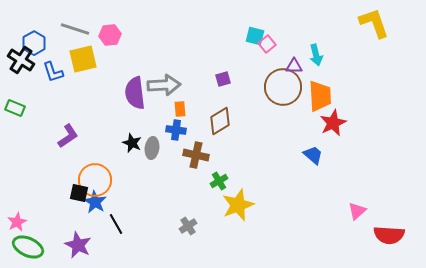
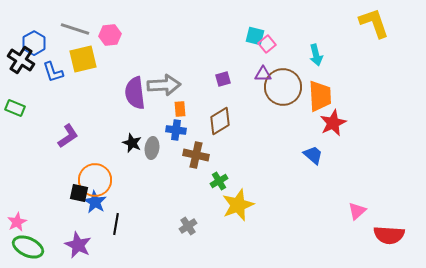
purple triangle: moved 31 px left, 8 px down
black line: rotated 40 degrees clockwise
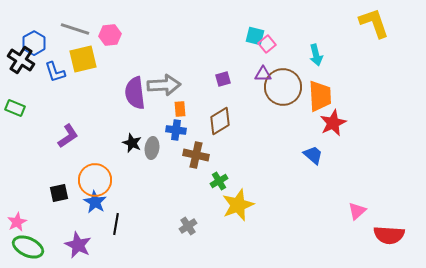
blue L-shape: moved 2 px right
black square: moved 20 px left; rotated 24 degrees counterclockwise
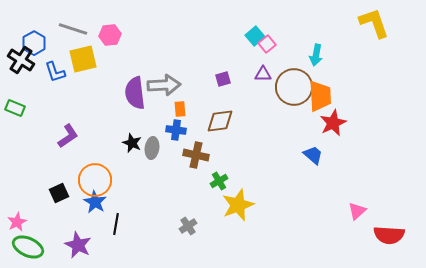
gray line: moved 2 px left
cyan square: rotated 36 degrees clockwise
cyan arrow: rotated 25 degrees clockwise
brown circle: moved 11 px right
brown diamond: rotated 24 degrees clockwise
black square: rotated 12 degrees counterclockwise
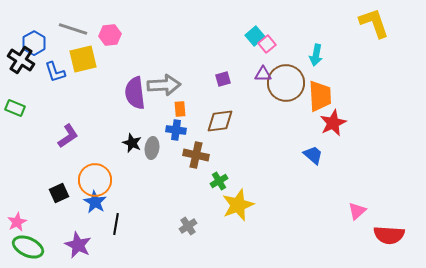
brown circle: moved 8 px left, 4 px up
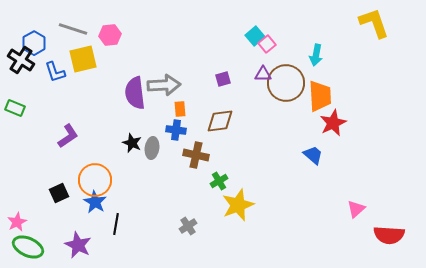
pink triangle: moved 1 px left, 2 px up
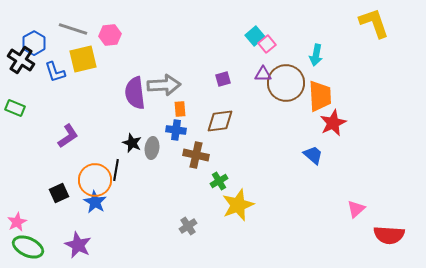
black line: moved 54 px up
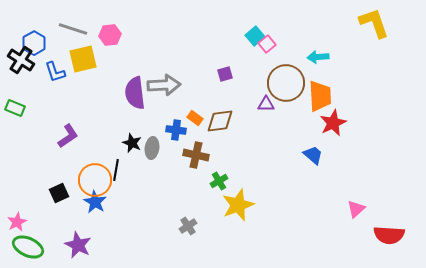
cyan arrow: moved 2 px right, 2 px down; rotated 75 degrees clockwise
purple triangle: moved 3 px right, 30 px down
purple square: moved 2 px right, 5 px up
orange rectangle: moved 15 px right, 9 px down; rotated 49 degrees counterclockwise
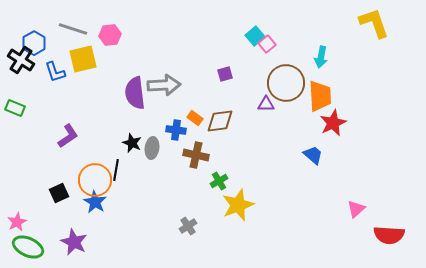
cyan arrow: moved 3 px right; rotated 75 degrees counterclockwise
purple star: moved 4 px left, 3 px up
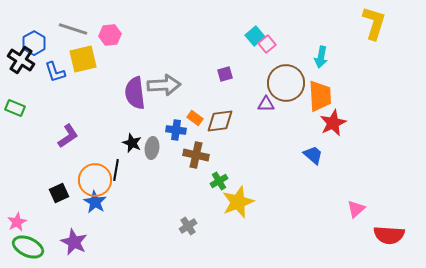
yellow L-shape: rotated 36 degrees clockwise
yellow star: moved 3 px up
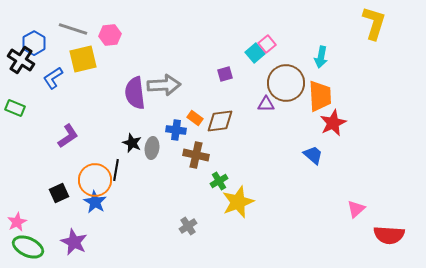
cyan square: moved 17 px down
blue L-shape: moved 2 px left, 6 px down; rotated 75 degrees clockwise
